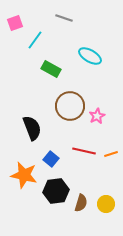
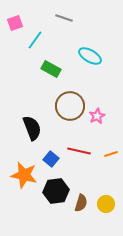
red line: moved 5 px left
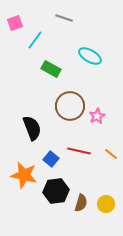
orange line: rotated 56 degrees clockwise
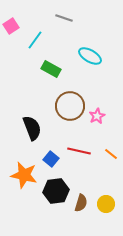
pink square: moved 4 px left, 3 px down; rotated 14 degrees counterclockwise
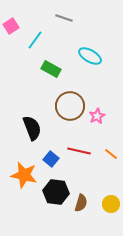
black hexagon: moved 1 px down; rotated 15 degrees clockwise
yellow circle: moved 5 px right
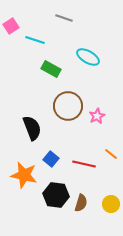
cyan line: rotated 72 degrees clockwise
cyan ellipse: moved 2 px left, 1 px down
brown circle: moved 2 px left
red line: moved 5 px right, 13 px down
black hexagon: moved 3 px down
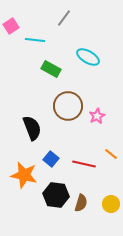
gray line: rotated 72 degrees counterclockwise
cyan line: rotated 12 degrees counterclockwise
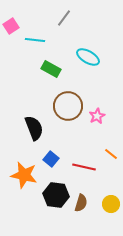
black semicircle: moved 2 px right
red line: moved 3 px down
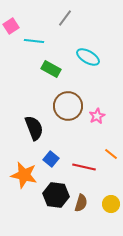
gray line: moved 1 px right
cyan line: moved 1 px left, 1 px down
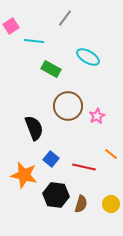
brown semicircle: moved 1 px down
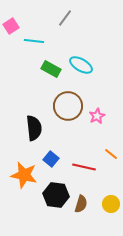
cyan ellipse: moved 7 px left, 8 px down
black semicircle: rotated 15 degrees clockwise
